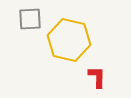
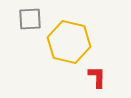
yellow hexagon: moved 2 px down
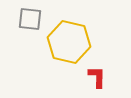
gray square: rotated 10 degrees clockwise
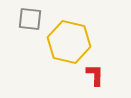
red L-shape: moved 2 px left, 2 px up
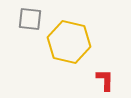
red L-shape: moved 10 px right, 5 px down
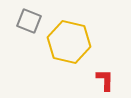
gray square: moved 1 px left, 2 px down; rotated 15 degrees clockwise
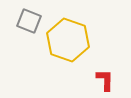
yellow hexagon: moved 1 px left, 2 px up; rotated 6 degrees clockwise
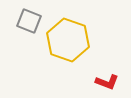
red L-shape: moved 2 px right, 2 px down; rotated 110 degrees clockwise
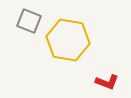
yellow hexagon: rotated 9 degrees counterclockwise
